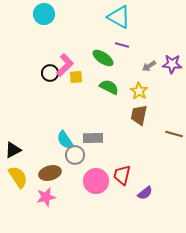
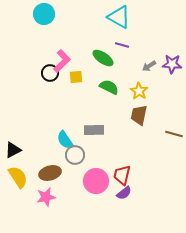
pink L-shape: moved 3 px left, 4 px up
gray rectangle: moved 1 px right, 8 px up
purple semicircle: moved 21 px left
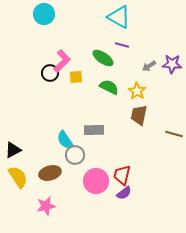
yellow star: moved 2 px left
pink star: moved 9 px down
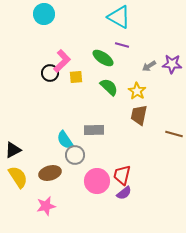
green semicircle: rotated 18 degrees clockwise
pink circle: moved 1 px right
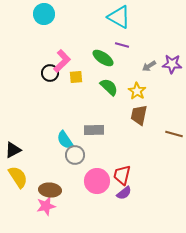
brown ellipse: moved 17 px down; rotated 20 degrees clockwise
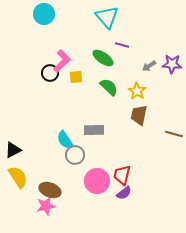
cyan triangle: moved 12 px left; rotated 20 degrees clockwise
brown ellipse: rotated 15 degrees clockwise
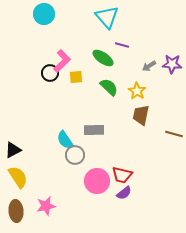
brown trapezoid: moved 2 px right
red trapezoid: rotated 90 degrees counterclockwise
brown ellipse: moved 34 px left, 21 px down; rotated 65 degrees clockwise
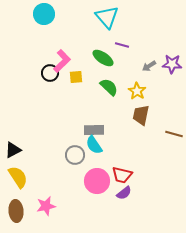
cyan semicircle: moved 29 px right, 5 px down
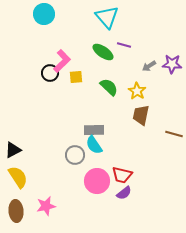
purple line: moved 2 px right
green ellipse: moved 6 px up
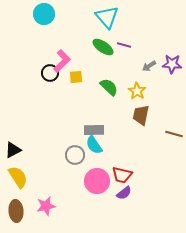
green ellipse: moved 5 px up
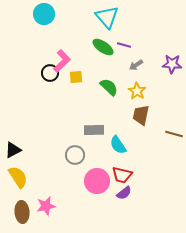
gray arrow: moved 13 px left, 1 px up
cyan semicircle: moved 24 px right
brown ellipse: moved 6 px right, 1 px down
